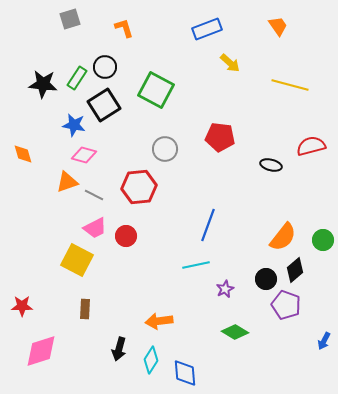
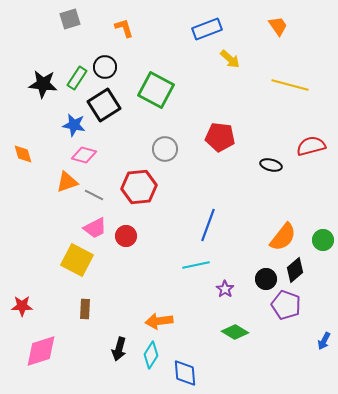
yellow arrow at (230, 63): moved 4 px up
purple star at (225, 289): rotated 12 degrees counterclockwise
cyan diamond at (151, 360): moved 5 px up
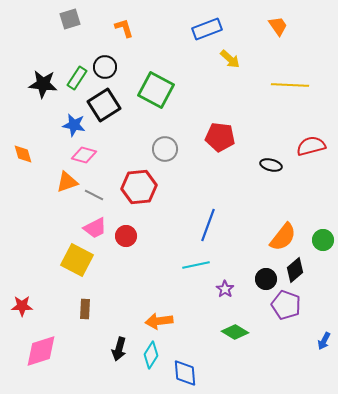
yellow line at (290, 85): rotated 12 degrees counterclockwise
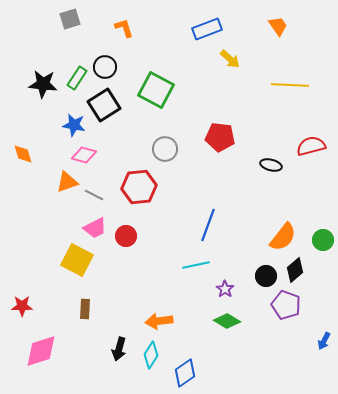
black circle at (266, 279): moved 3 px up
green diamond at (235, 332): moved 8 px left, 11 px up
blue diamond at (185, 373): rotated 60 degrees clockwise
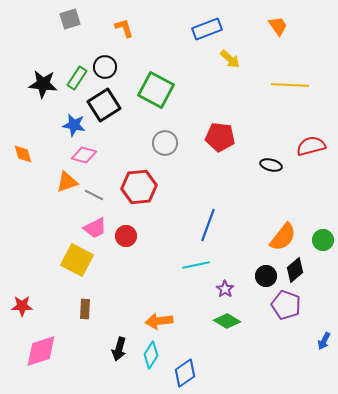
gray circle at (165, 149): moved 6 px up
